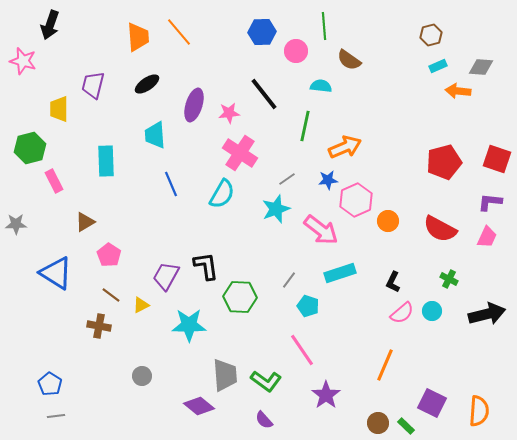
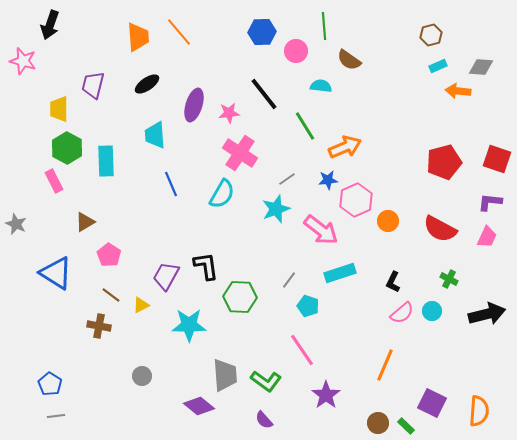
green line at (305, 126): rotated 44 degrees counterclockwise
green hexagon at (30, 148): moved 37 px right; rotated 16 degrees counterclockwise
gray star at (16, 224): rotated 25 degrees clockwise
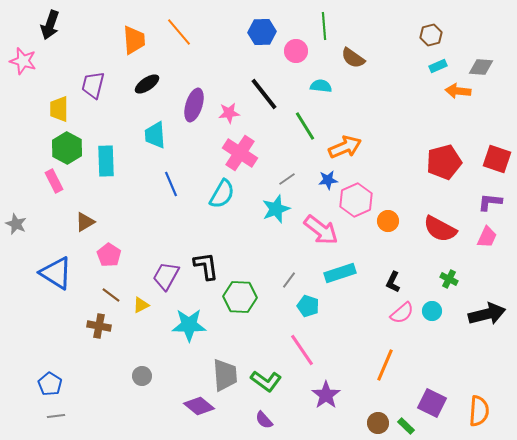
orange trapezoid at (138, 37): moved 4 px left, 3 px down
brown semicircle at (349, 60): moved 4 px right, 2 px up
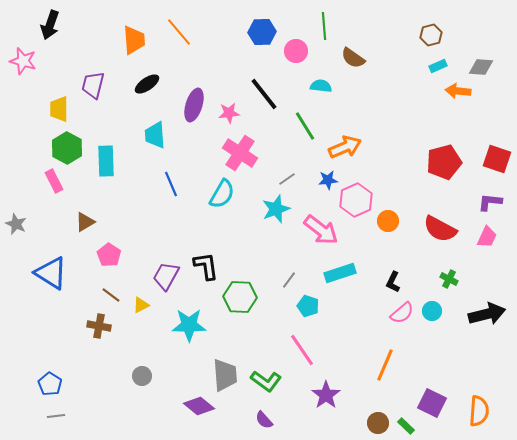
blue triangle at (56, 273): moved 5 px left
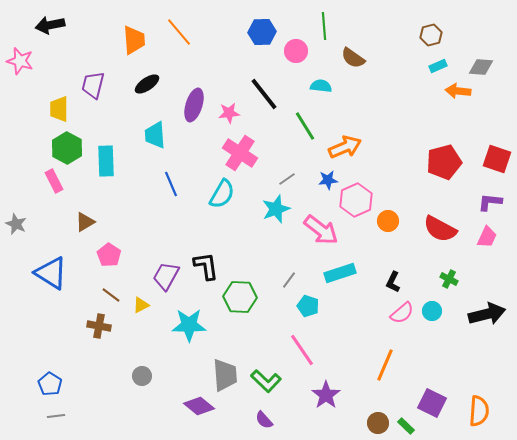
black arrow at (50, 25): rotated 60 degrees clockwise
pink star at (23, 61): moved 3 px left
green L-shape at (266, 381): rotated 8 degrees clockwise
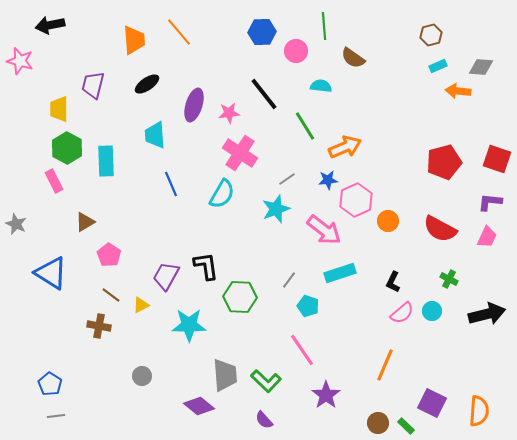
pink arrow at (321, 230): moved 3 px right
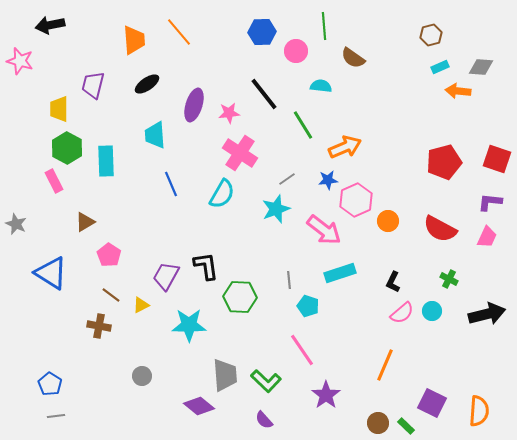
cyan rectangle at (438, 66): moved 2 px right, 1 px down
green line at (305, 126): moved 2 px left, 1 px up
gray line at (289, 280): rotated 42 degrees counterclockwise
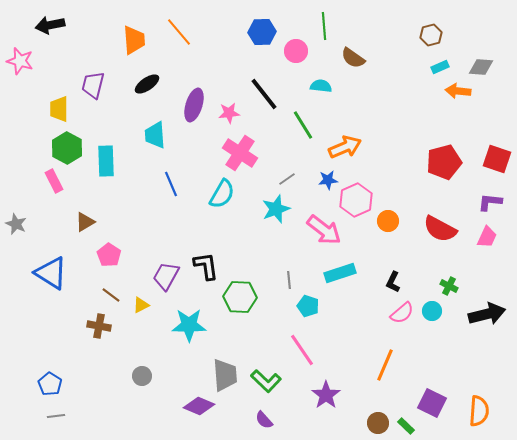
green cross at (449, 279): moved 7 px down
purple diamond at (199, 406): rotated 16 degrees counterclockwise
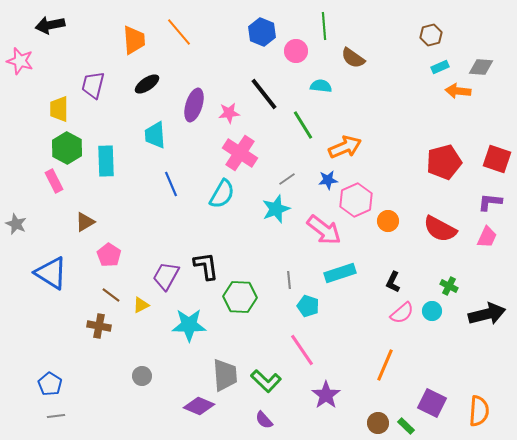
blue hexagon at (262, 32): rotated 24 degrees clockwise
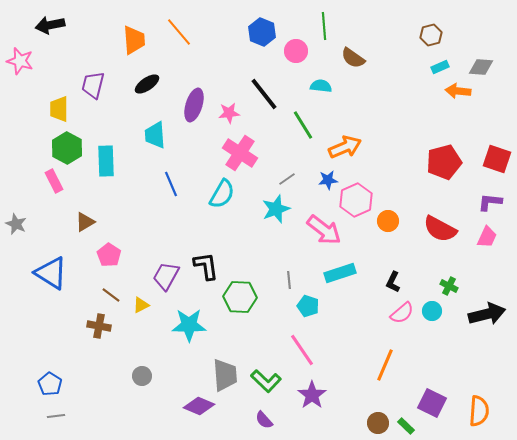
purple star at (326, 395): moved 14 px left
